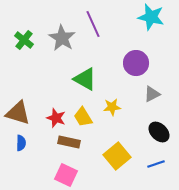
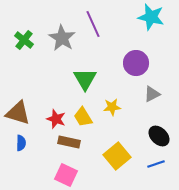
green triangle: rotated 30 degrees clockwise
red star: moved 1 px down
black ellipse: moved 4 px down
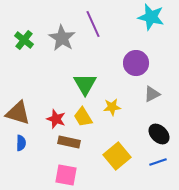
green triangle: moved 5 px down
black ellipse: moved 2 px up
blue line: moved 2 px right, 2 px up
pink square: rotated 15 degrees counterclockwise
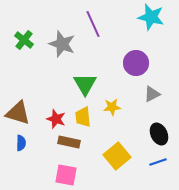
gray star: moved 6 px down; rotated 12 degrees counterclockwise
yellow trapezoid: rotated 25 degrees clockwise
black ellipse: rotated 20 degrees clockwise
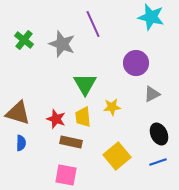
brown rectangle: moved 2 px right
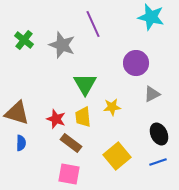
gray star: moved 1 px down
brown triangle: moved 1 px left
brown rectangle: moved 1 px down; rotated 25 degrees clockwise
pink square: moved 3 px right, 1 px up
